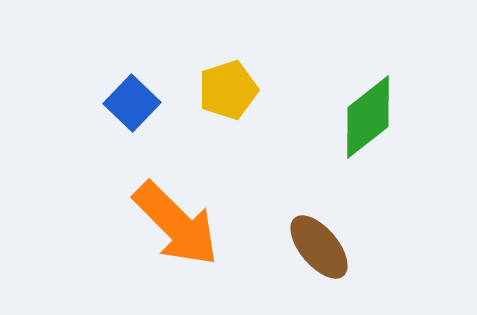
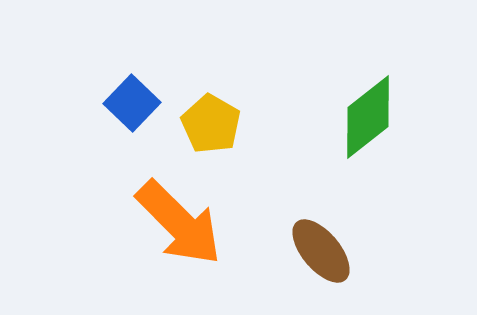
yellow pentagon: moved 17 px left, 34 px down; rotated 24 degrees counterclockwise
orange arrow: moved 3 px right, 1 px up
brown ellipse: moved 2 px right, 4 px down
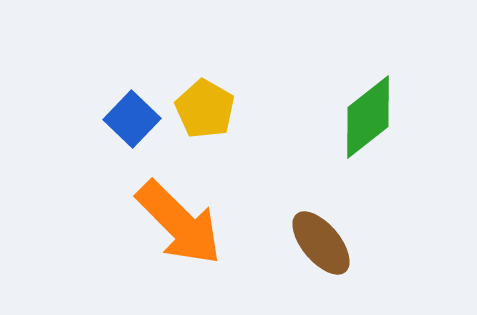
blue square: moved 16 px down
yellow pentagon: moved 6 px left, 15 px up
brown ellipse: moved 8 px up
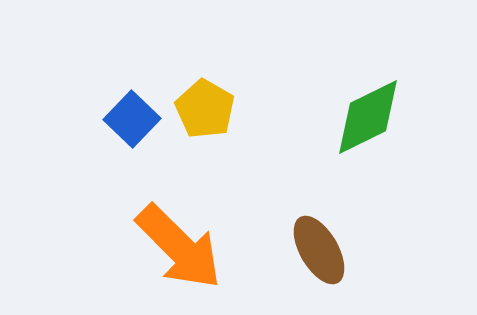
green diamond: rotated 12 degrees clockwise
orange arrow: moved 24 px down
brown ellipse: moved 2 px left, 7 px down; rotated 10 degrees clockwise
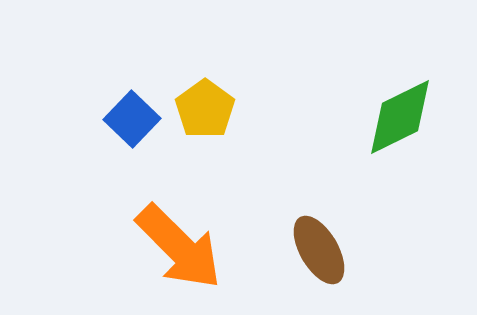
yellow pentagon: rotated 6 degrees clockwise
green diamond: moved 32 px right
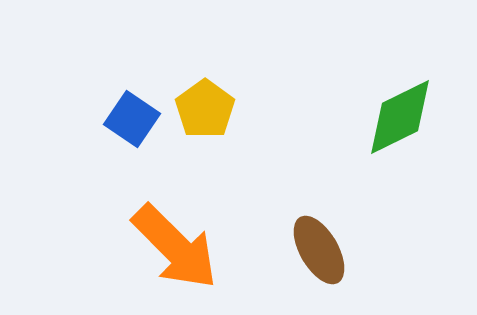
blue square: rotated 10 degrees counterclockwise
orange arrow: moved 4 px left
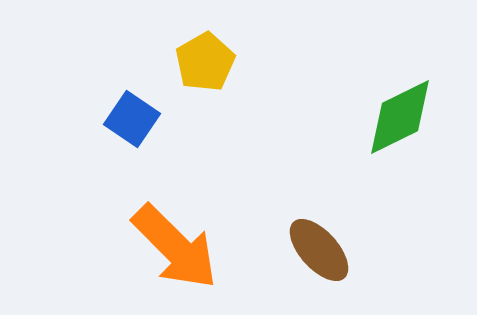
yellow pentagon: moved 47 px up; rotated 6 degrees clockwise
brown ellipse: rotated 12 degrees counterclockwise
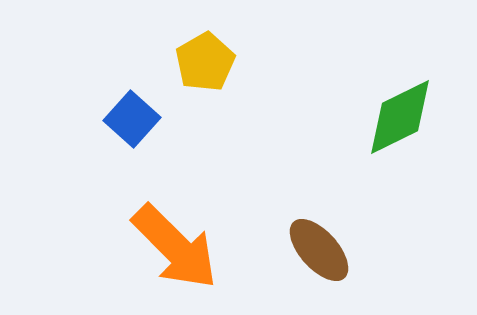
blue square: rotated 8 degrees clockwise
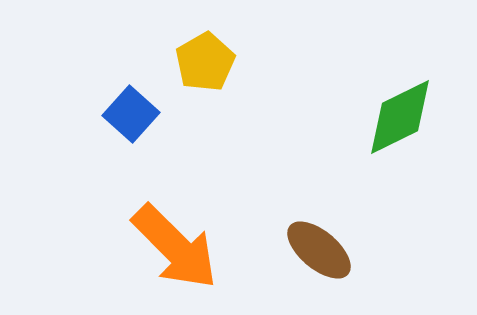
blue square: moved 1 px left, 5 px up
brown ellipse: rotated 8 degrees counterclockwise
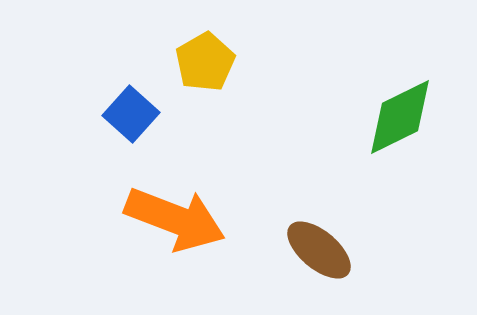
orange arrow: moved 28 px up; rotated 24 degrees counterclockwise
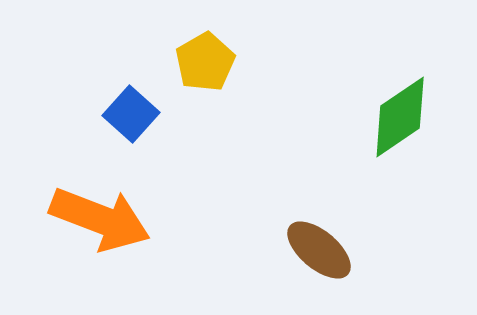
green diamond: rotated 8 degrees counterclockwise
orange arrow: moved 75 px left
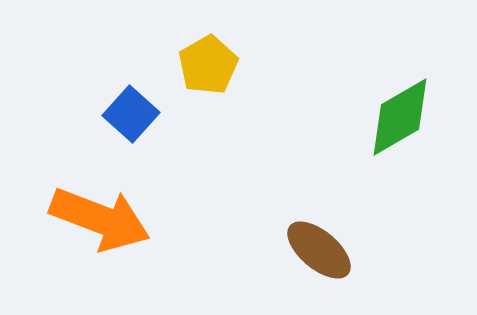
yellow pentagon: moved 3 px right, 3 px down
green diamond: rotated 4 degrees clockwise
